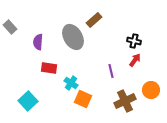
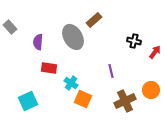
red arrow: moved 20 px right, 8 px up
cyan square: rotated 18 degrees clockwise
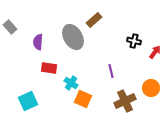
orange circle: moved 2 px up
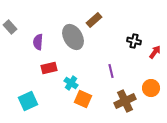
red rectangle: rotated 21 degrees counterclockwise
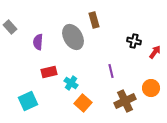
brown rectangle: rotated 63 degrees counterclockwise
red rectangle: moved 4 px down
orange square: moved 4 px down; rotated 18 degrees clockwise
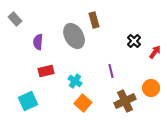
gray rectangle: moved 5 px right, 8 px up
gray ellipse: moved 1 px right, 1 px up
black cross: rotated 32 degrees clockwise
red rectangle: moved 3 px left, 1 px up
cyan cross: moved 4 px right, 2 px up
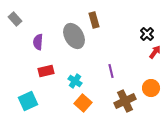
black cross: moved 13 px right, 7 px up
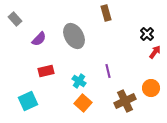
brown rectangle: moved 12 px right, 7 px up
purple semicircle: moved 1 px right, 3 px up; rotated 140 degrees counterclockwise
purple line: moved 3 px left
cyan cross: moved 4 px right
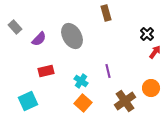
gray rectangle: moved 8 px down
gray ellipse: moved 2 px left
cyan cross: moved 2 px right
brown cross: rotated 10 degrees counterclockwise
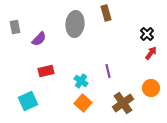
gray rectangle: rotated 32 degrees clockwise
gray ellipse: moved 3 px right, 12 px up; rotated 35 degrees clockwise
red arrow: moved 4 px left, 1 px down
brown cross: moved 2 px left, 2 px down
